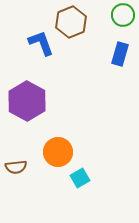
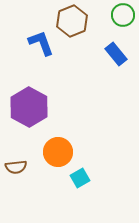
brown hexagon: moved 1 px right, 1 px up
blue rectangle: moved 4 px left; rotated 55 degrees counterclockwise
purple hexagon: moved 2 px right, 6 px down
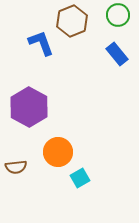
green circle: moved 5 px left
blue rectangle: moved 1 px right
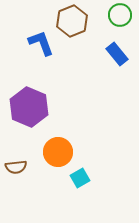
green circle: moved 2 px right
purple hexagon: rotated 6 degrees counterclockwise
